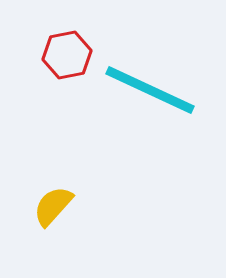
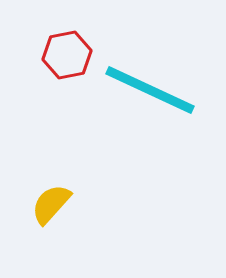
yellow semicircle: moved 2 px left, 2 px up
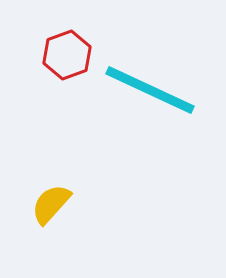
red hexagon: rotated 9 degrees counterclockwise
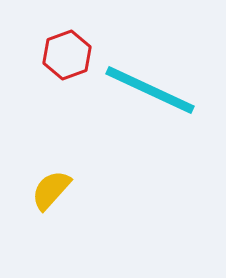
yellow semicircle: moved 14 px up
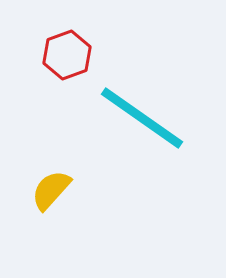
cyan line: moved 8 px left, 28 px down; rotated 10 degrees clockwise
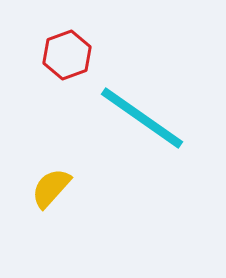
yellow semicircle: moved 2 px up
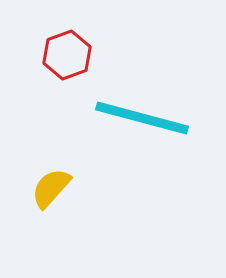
cyan line: rotated 20 degrees counterclockwise
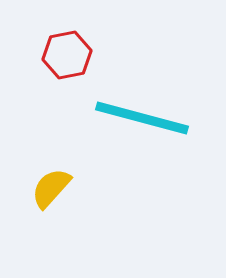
red hexagon: rotated 9 degrees clockwise
